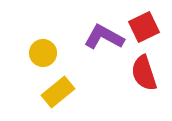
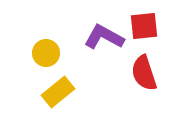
red square: moved 1 px up; rotated 20 degrees clockwise
yellow circle: moved 3 px right
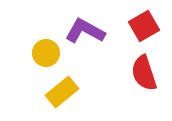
red square: rotated 24 degrees counterclockwise
purple L-shape: moved 19 px left, 6 px up
yellow rectangle: moved 4 px right
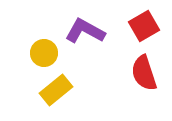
yellow circle: moved 2 px left
yellow rectangle: moved 6 px left, 2 px up
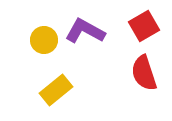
yellow circle: moved 13 px up
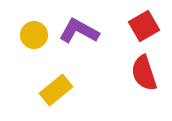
purple L-shape: moved 6 px left
yellow circle: moved 10 px left, 5 px up
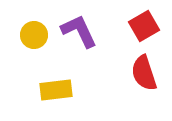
purple L-shape: rotated 36 degrees clockwise
yellow rectangle: rotated 32 degrees clockwise
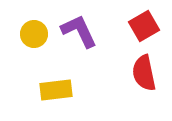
yellow circle: moved 1 px up
red semicircle: rotated 6 degrees clockwise
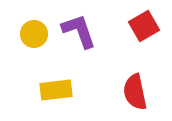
purple L-shape: rotated 6 degrees clockwise
red semicircle: moved 9 px left, 19 px down
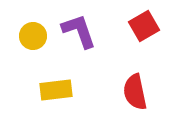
yellow circle: moved 1 px left, 2 px down
